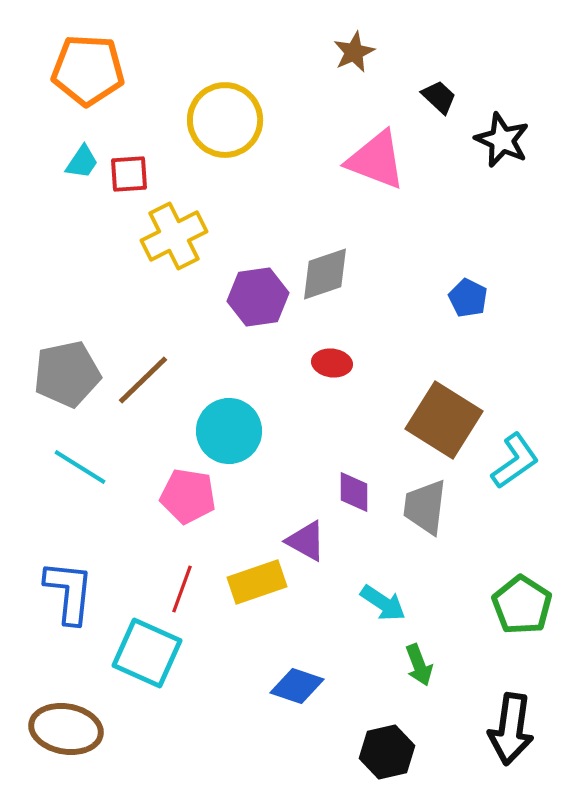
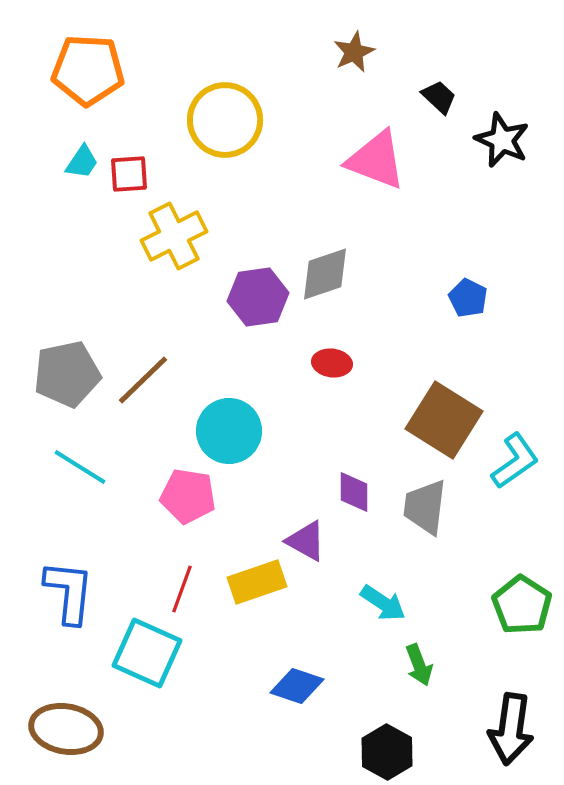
black hexagon: rotated 18 degrees counterclockwise
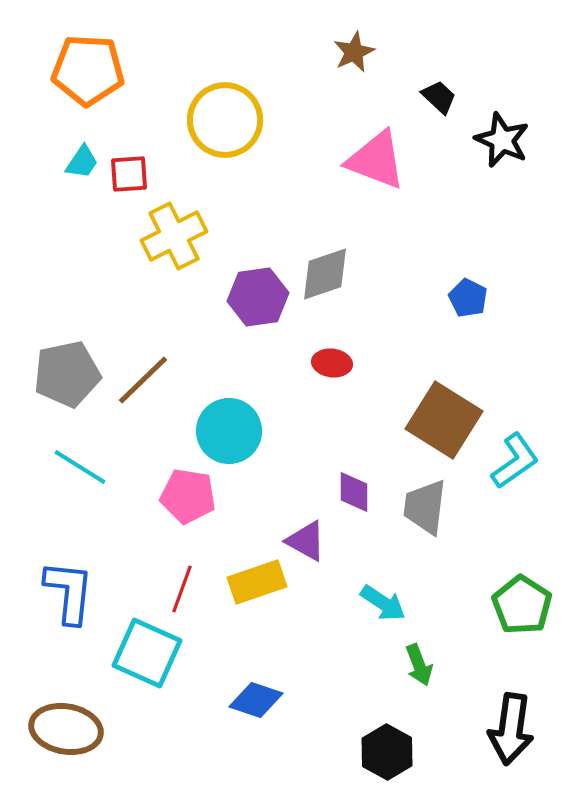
blue diamond: moved 41 px left, 14 px down
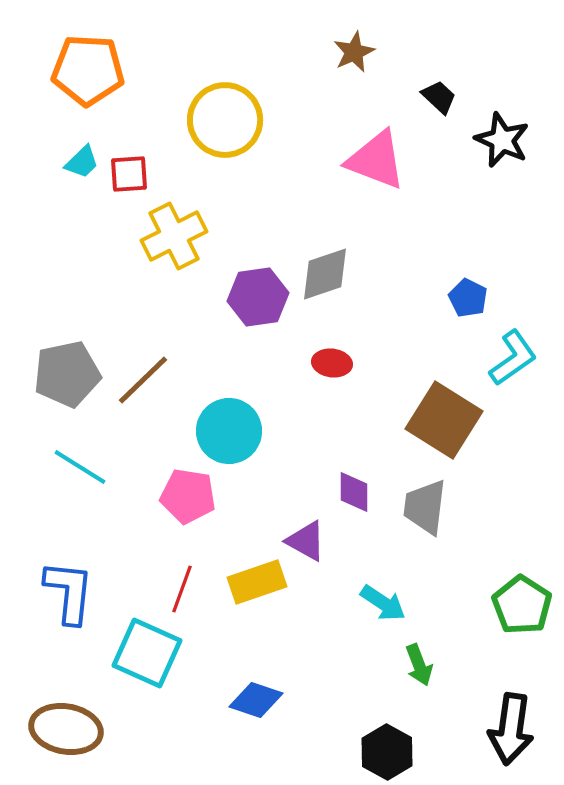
cyan trapezoid: rotated 12 degrees clockwise
cyan L-shape: moved 2 px left, 103 px up
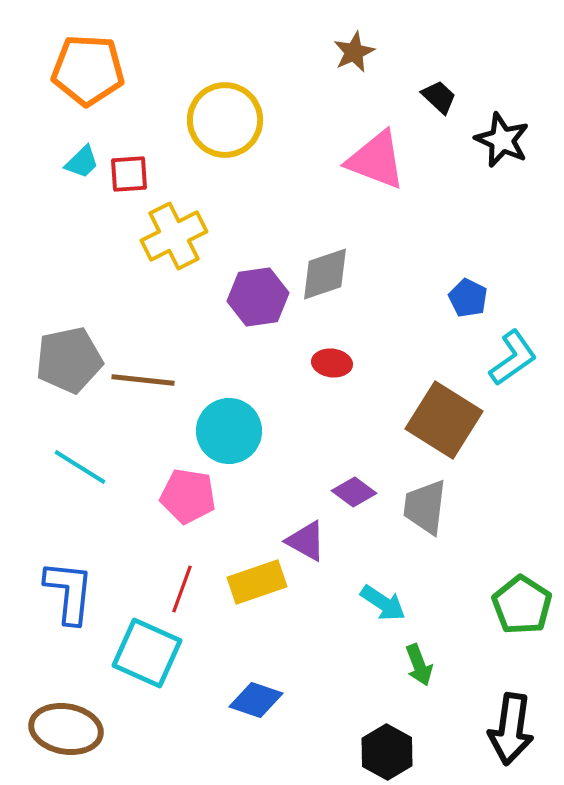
gray pentagon: moved 2 px right, 14 px up
brown line: rotated 50 degrees clockwise
purple diamond: rotated 54 degrees counterclockwise
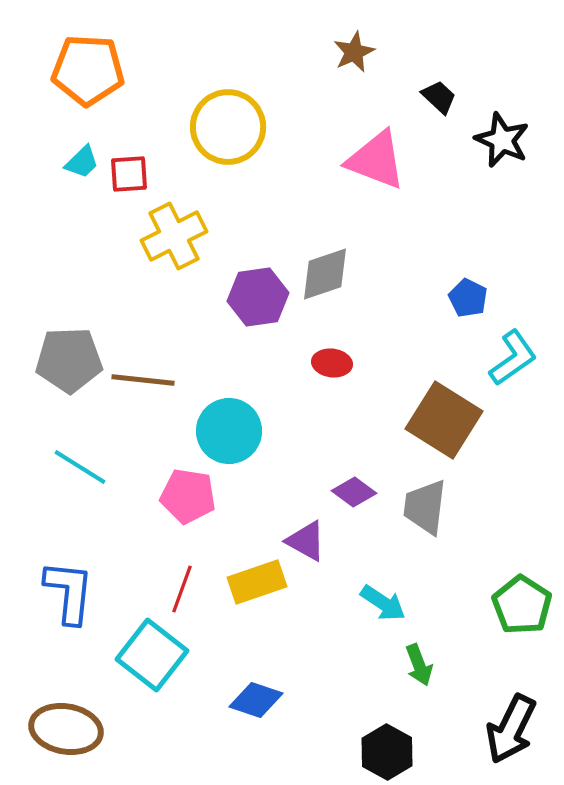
yellow circle: moved 3 px right, 7 px down
gray pentagon: rotated 10 degrees clockwise
cyan square: moved 5 px right, 2 px down; rotated 14 degrees clockwise
black arrow: rotated 18 degrees clockwise
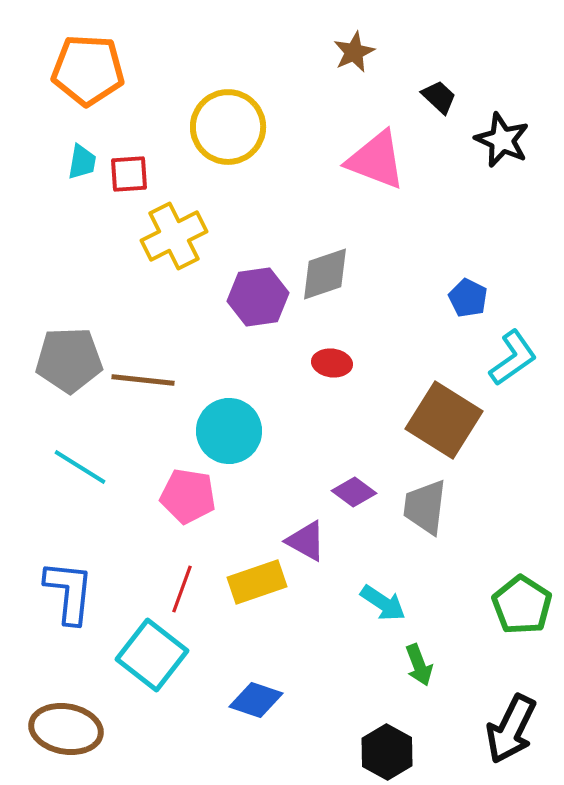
cyan trapezoid: rotated 36 degrees counterclockwise
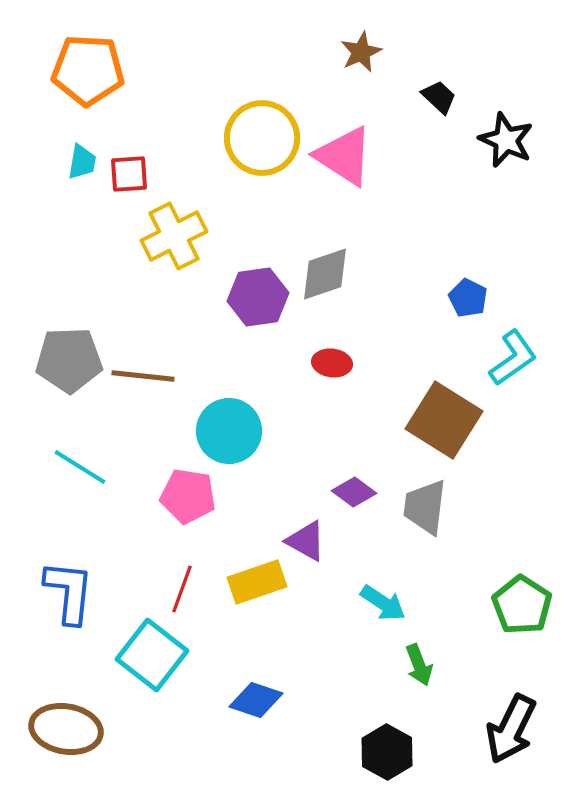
brown star: moved 7 px right
yellow circle: moved 34 px right, 11 px down
black star: moved 4 px right
pink triangle: moved 32 px left, 4 px up; rotated 12 degrees clockwise
brown line: moved 4 px up
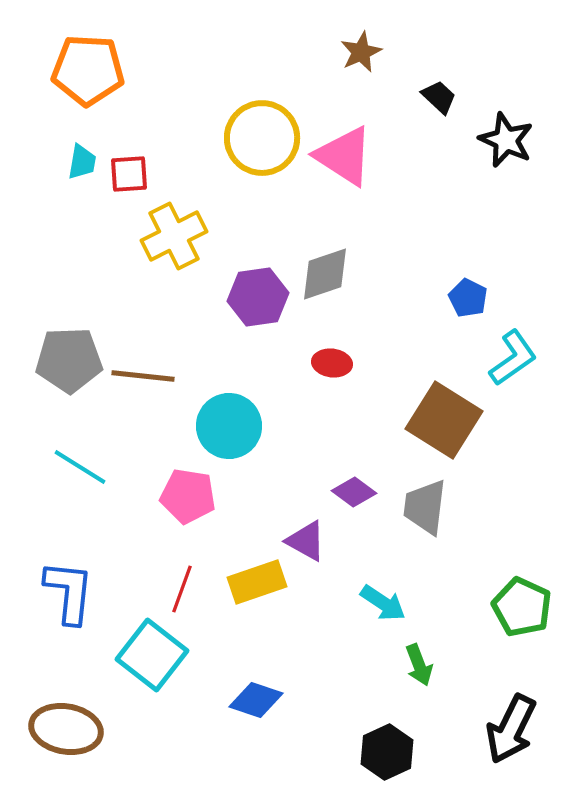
cyan circle: moved 5 px up
green pentagon: moved 2 px down; rotated 8 degrees counterclockwise
black hexagon: rotated 6 degrees clockwise
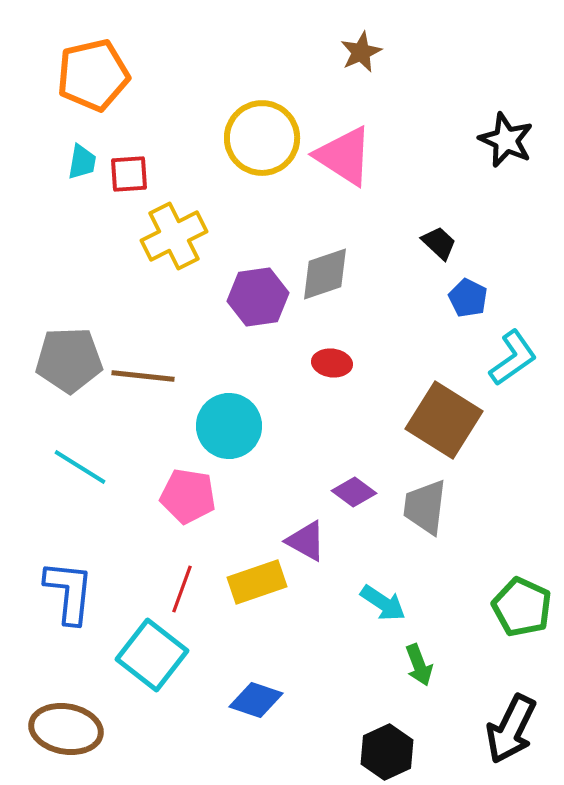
orange pentagon: moved 5 px right, 5 px down; rotated 16 degrees counterclockwise
black trapezoid: moved 146 px down
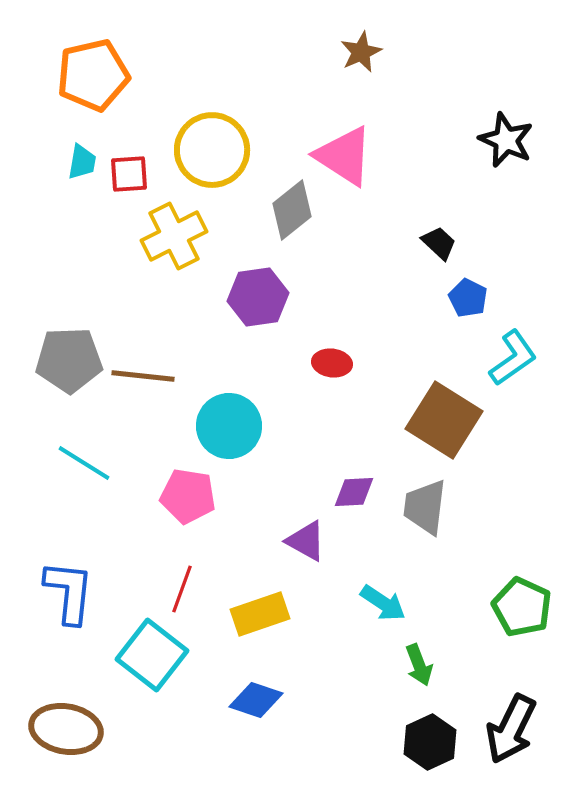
yellow circle: moved 50 px left, 12 px down
gray diamond: moved 33 px left, 64 px up; rotated 20 degrees counterclockwise
cyan line: moved 4 px right, 4 px up
purple diamond: rotated 39 degrees counterclockwise
yellow rectangle: moved 3 px right, 32 px down
black hexagon: moved 43 px right, 10 px up
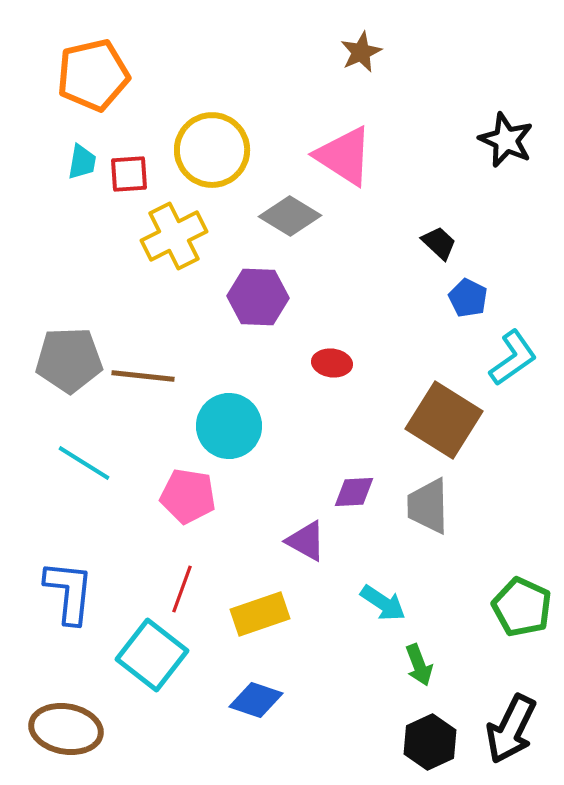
gray diamond: moved 2 px left, 6 px down; rotated 70 degrees clockwise
purple hexagon: rotated 10 degrees clockwise
gray trapezoid: moved 3 px right, 1 px up; rotated 8 degrees counterclockwise
